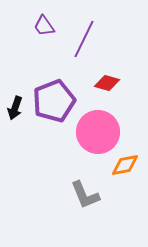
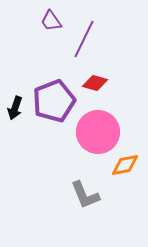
purple trapezoid: moved 7 px right, 5 px up
red diamond: moved 12 px left
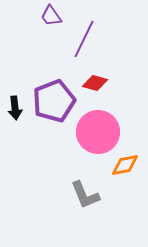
purple trapezoid: moved 5 px up
black arrow: rotated 25 degrees counterclockwise
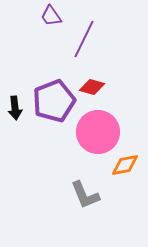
red diamond: moved 3 px left, 4 px down
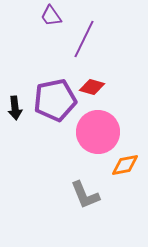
purple pentagon: moved 1 px right, 1 px up; rotated 9 degrees clockwise
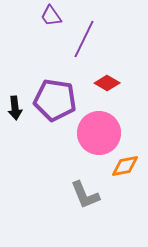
red diamond: moved 15 px right, 4 px up; rotated 15 degrees clockwise
purple pentagon: rotated 21 degrees clockwise
pink circle: moved 1 px right, 1 px down
orange diamond: moved 1 px down
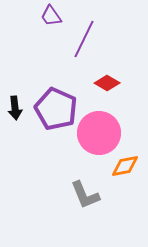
purple pentagon: moved 1 px right, 9 px down; rotated 15 degrees clockwise
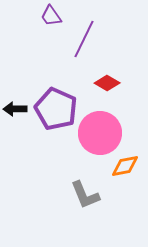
black arrow: moved 1 px down; rotated 95 degrees clockwise
pink circle: moved 1 px right
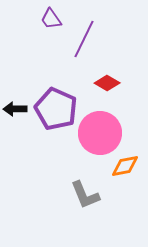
purple trapezoid: moved 3 px down
